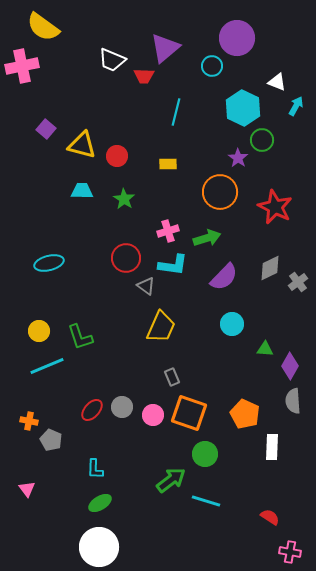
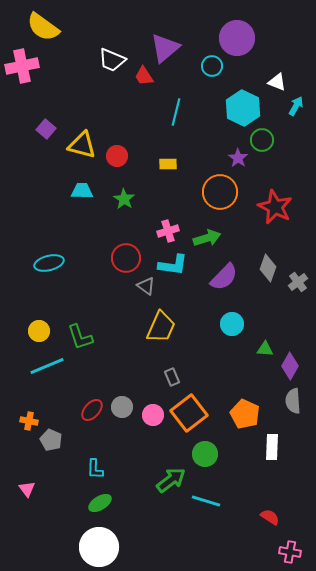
red trapezoid at (144, 76): rotated 55 degrees clockwise
gray diamond at (270, 268): moved 2 px left; rotated 44 degrees counterclockwise
orange square at (189, 413): rotated 33 degrees clockwise
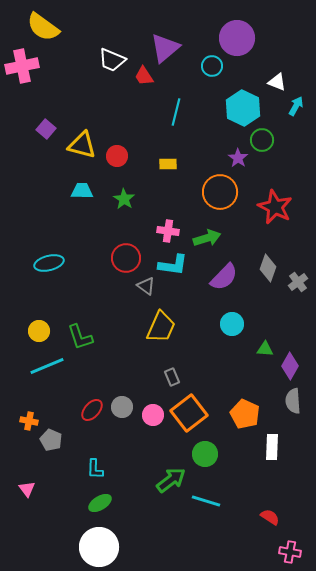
pink cross at (168, 231): rotated 25 degrees clockwise
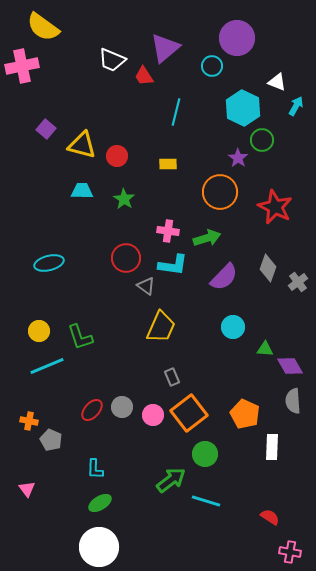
cyan circle at (232, 324): moved 1 px right, 3 px down
purple diamond at (290, 366): rotated 60 degrees counterclockwise
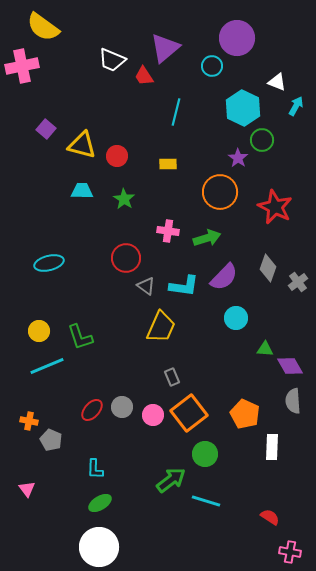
cyan L-shape at (173, 265): moved 11 px right, 21 px down
cyan circle at (233, 327): moved 3 px right, 9 px up
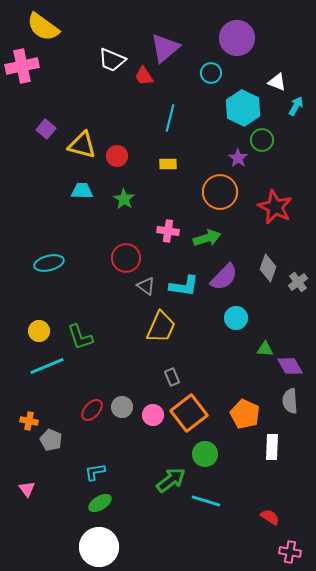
cyan circle at (212, 66): moved 1 px left, 7 px down
cyan line at (176, 112): moved 6 px left, 6 px down
gray semicircle at (293, 401): moved 3 px left
cyan L-shape at (95, 469): moved 3 px down; rotated 80 degrees clockwise
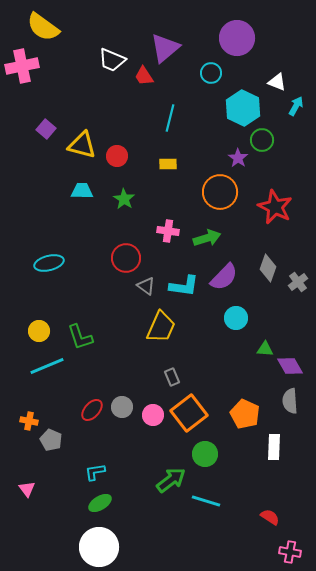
white rectangle at (272, 447): moved 2 px right
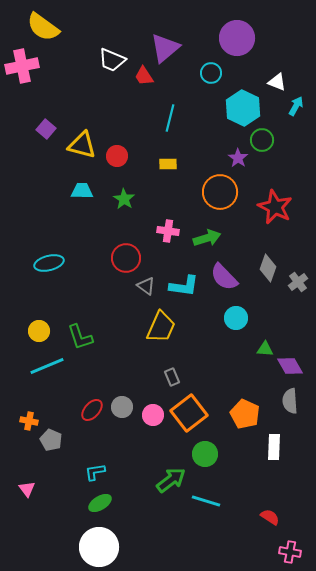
purple semicircle at (224, 277): rotated 92 degrees clockwise
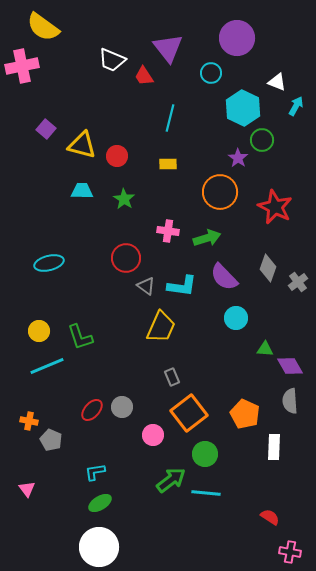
purple triangle at (165, 48): moved 3 px right; rotated 28 degrees counterclockwise
cyan L-shape at (184, 286): moved 2 px left
pink circle at (153, 415): moved 20 px down
cyan line at (206, 501): moved 8 px up; rotated 12 degrees counterclockwise
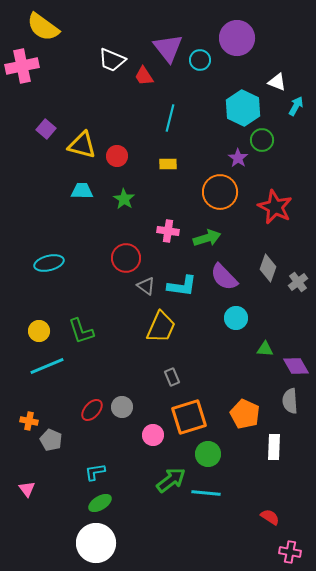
cyan circle at (211, 73): moved 11 px left, 13 px up
green L-shape at (80, 337): moved 1 px right, 6 px up
purple diamond at (290, 366): moved 6 px right
orange square at (189, 413): moved 4 px down; rotated 21 degrees clockwise
green circle at (205, 454): moved 3 px right
white circle at (99, 547): moved 3 px left, 4 px up
